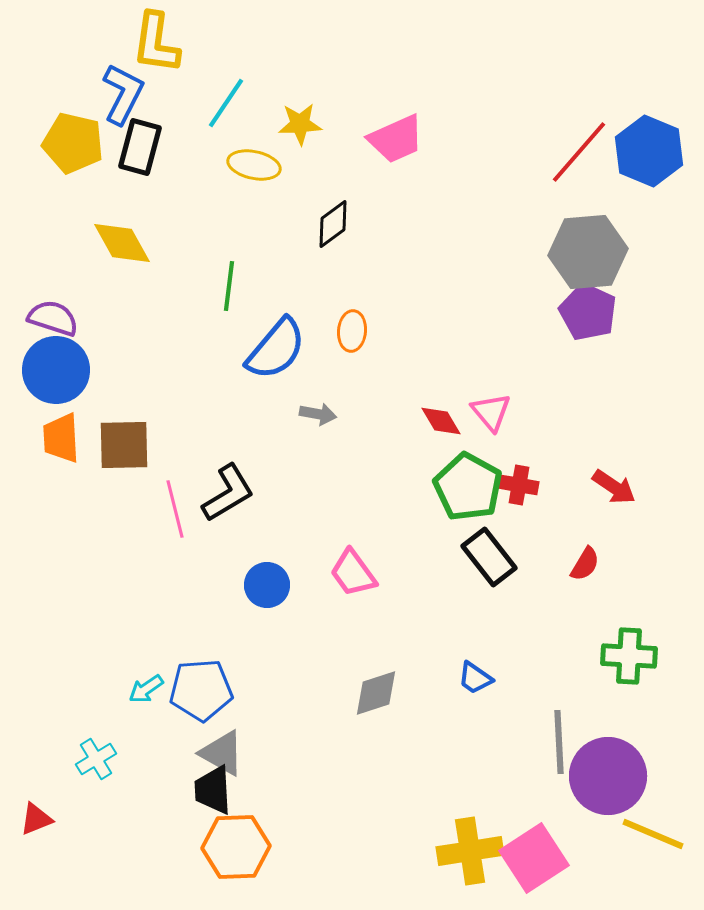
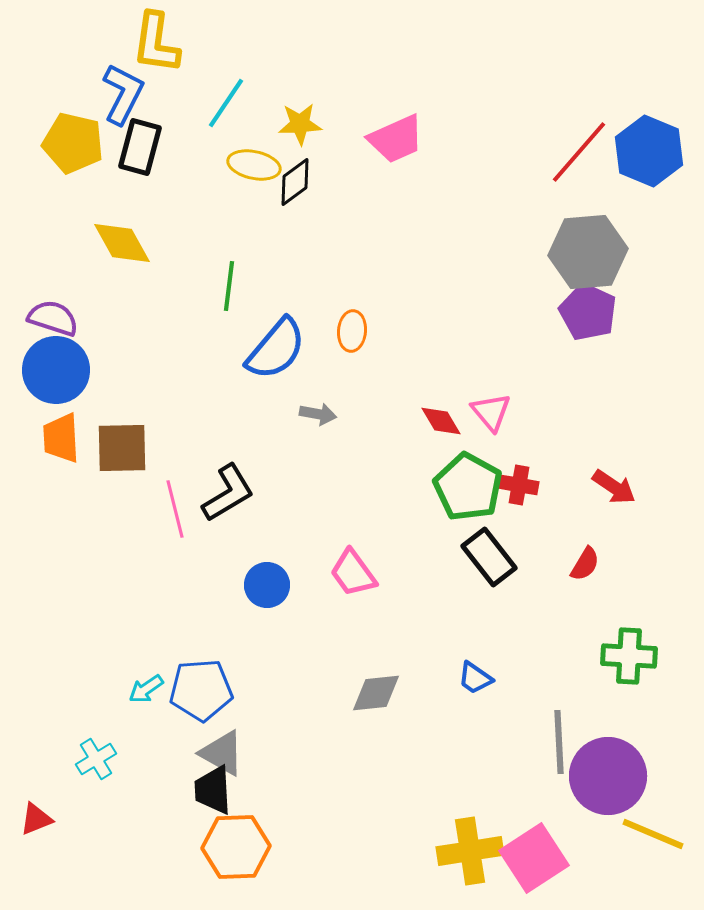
black diamond at (333, 224): moved 38 px left, 42 px up
brown square at (124, 445): moved 2 px left, 3 px down
gray diamond at (376, 693): rotated 12 degrees clockwise
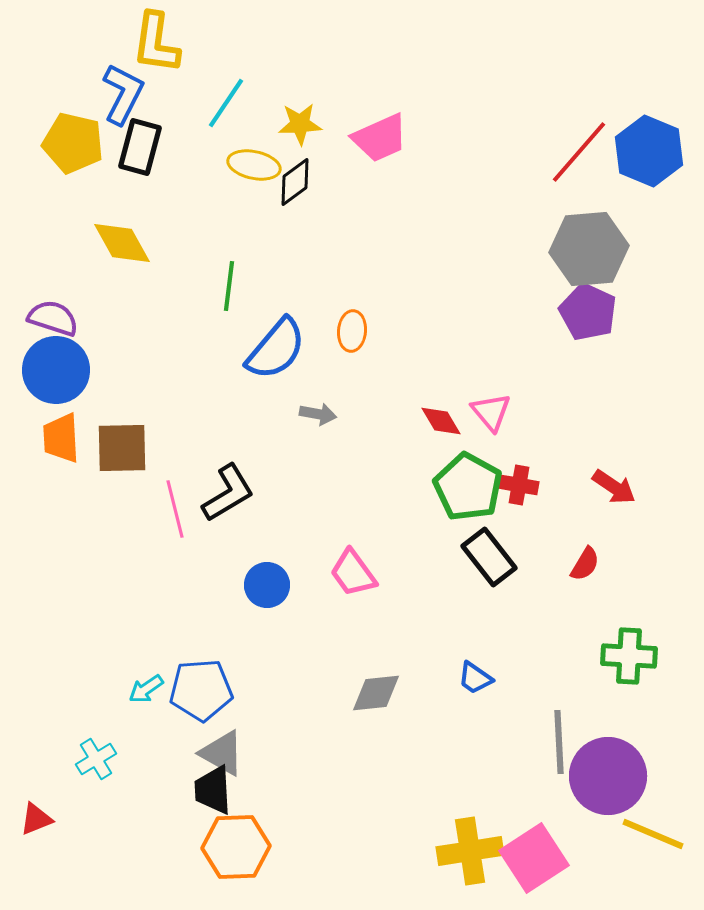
pink trapezoid at (396, 139): moved 16 px left, 1 px up
gray hexagon at (588, 252): moved 1 px right, 3 px up
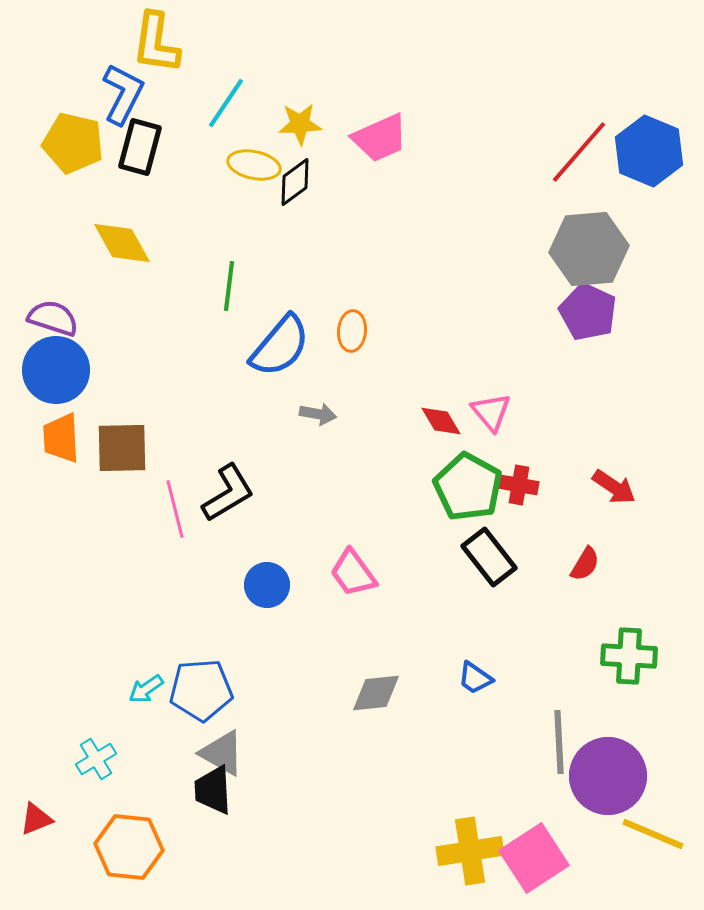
blue semicircle at (276, 349): moved 4 px right, 3 px up
orange hexagon at (236, 847): moved 107 px left; rotated 8 degrees clockwise
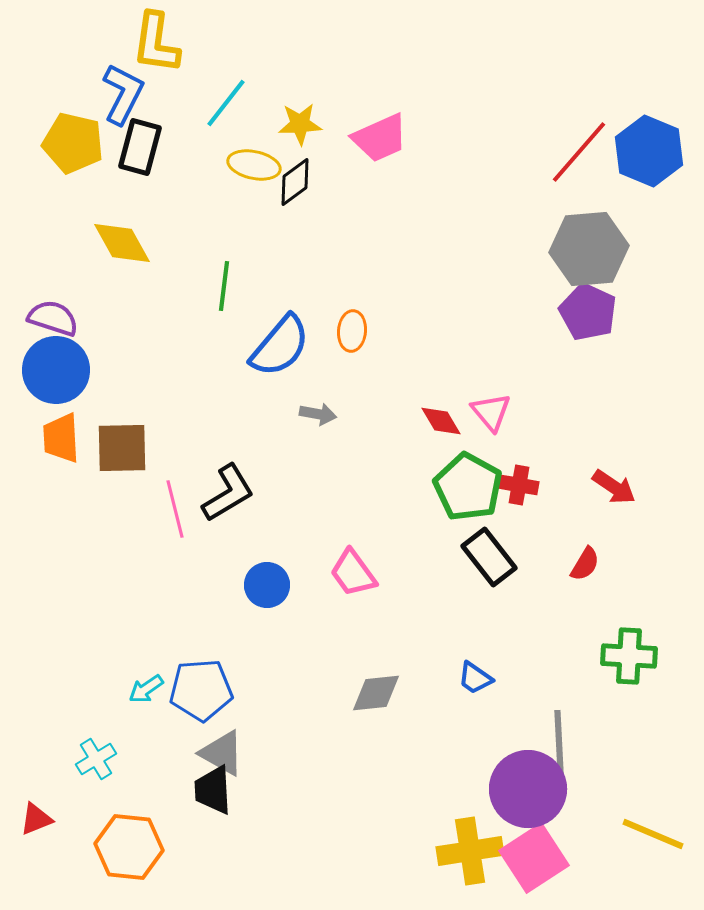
cyan line at (226, 103): rotated 4 degrees clockwise
green line at (229, 286): moved 5 px left
purple circle at (608, 776): moved 80 px left, 13 px down
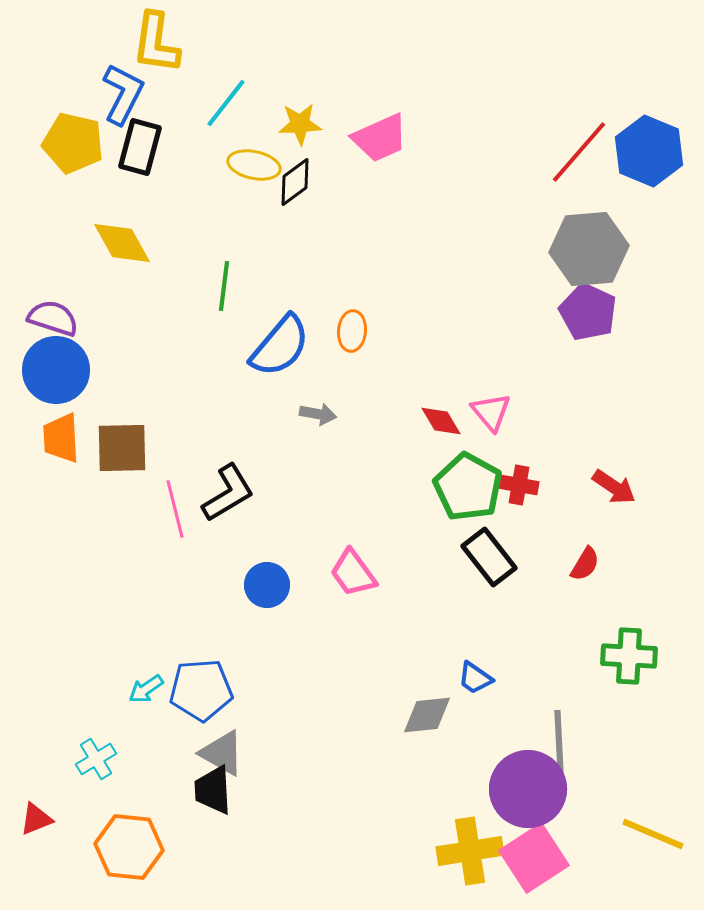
gray diamond at (376, 693): moved 51 px right, 22 px down
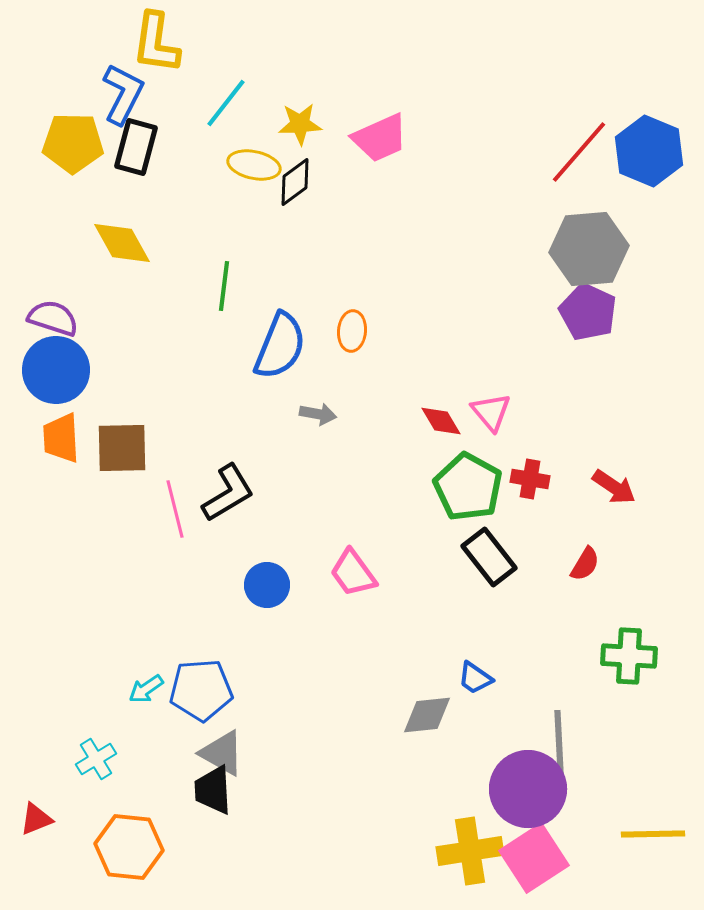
yellow pentagon at (73, 143): rotated 12 degrees counterclockwise
black rectangle at (140, 147): moved 4 px left
blue semicircle at (280, 346): rotated 18 degrees counterclockwise
red cross at (519, 485): moved 11 px right, 6 px up
yellow line at (653, 834): rotated 24 degrees counterclockwise
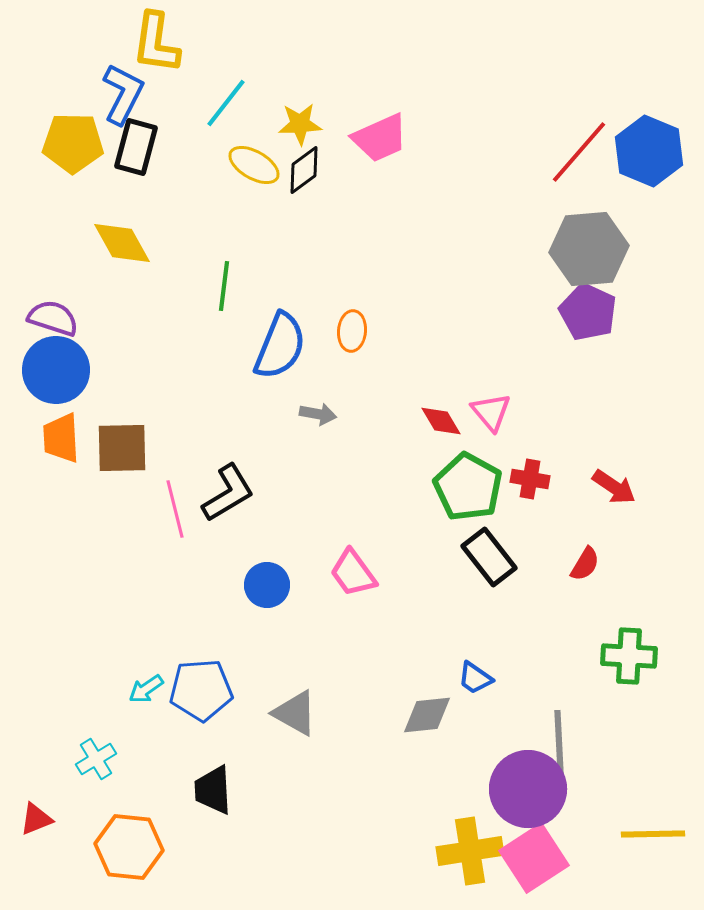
yellow ellipse at (254, 165): rotated 18 degrees clockwise
black diamond at (295, 182): moved 9 px right, 12 px up
gray triangle at (222, 753): moved 73 px right, 40 px up
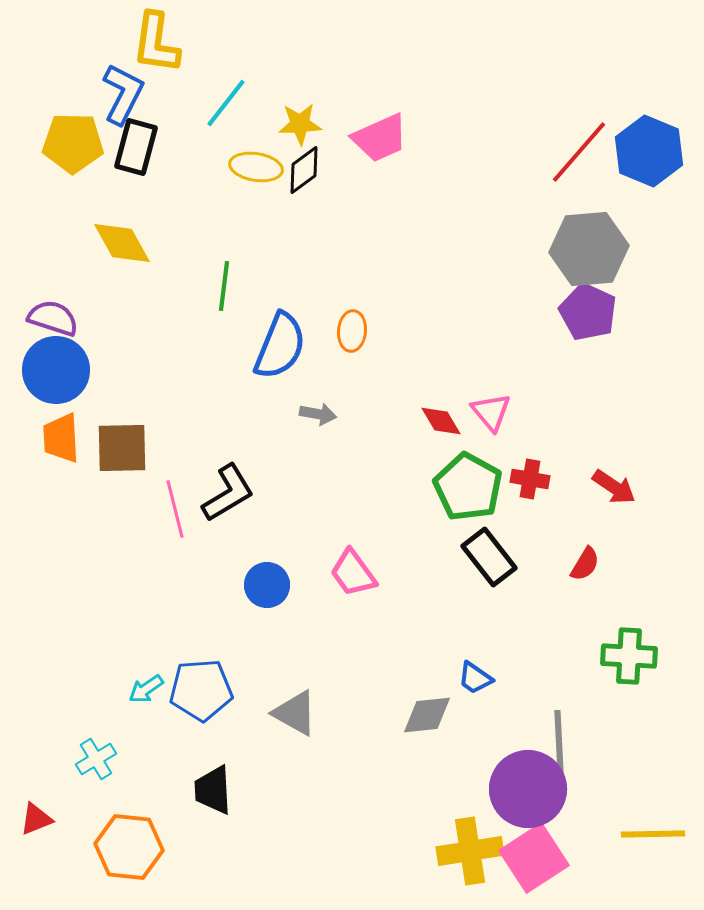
yellow ellipse at (254, 165): moved 2 px right, 2 px down; rotated 21 degrees counterclockwise
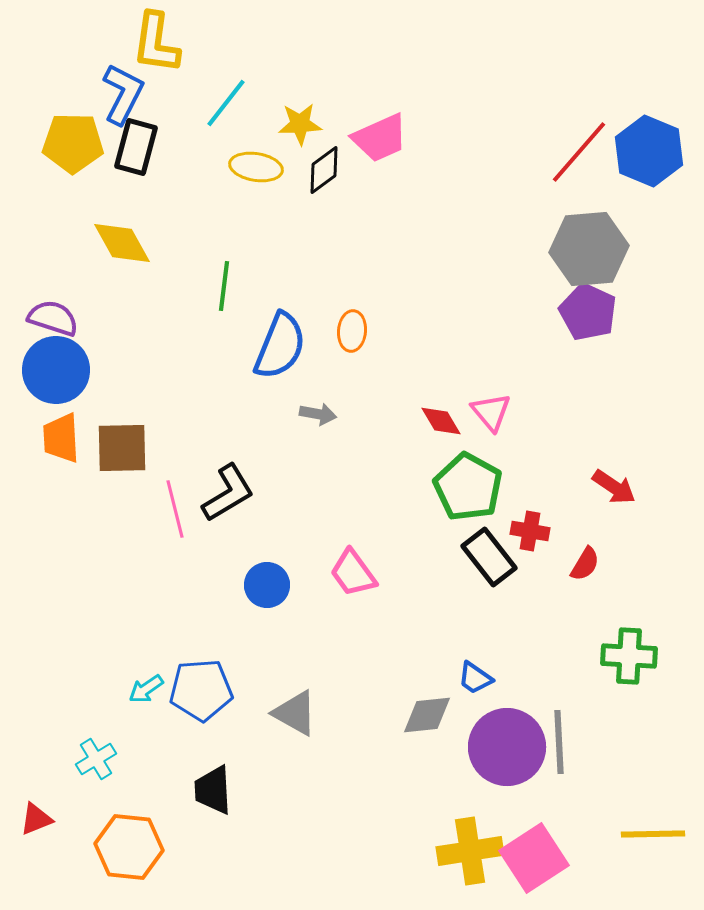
black diamond at (304, 170): moved 20 px right
red cross at (530, 479): moved 52 px down
purple circle at (528, 789): moved 21 px left, 42 px up
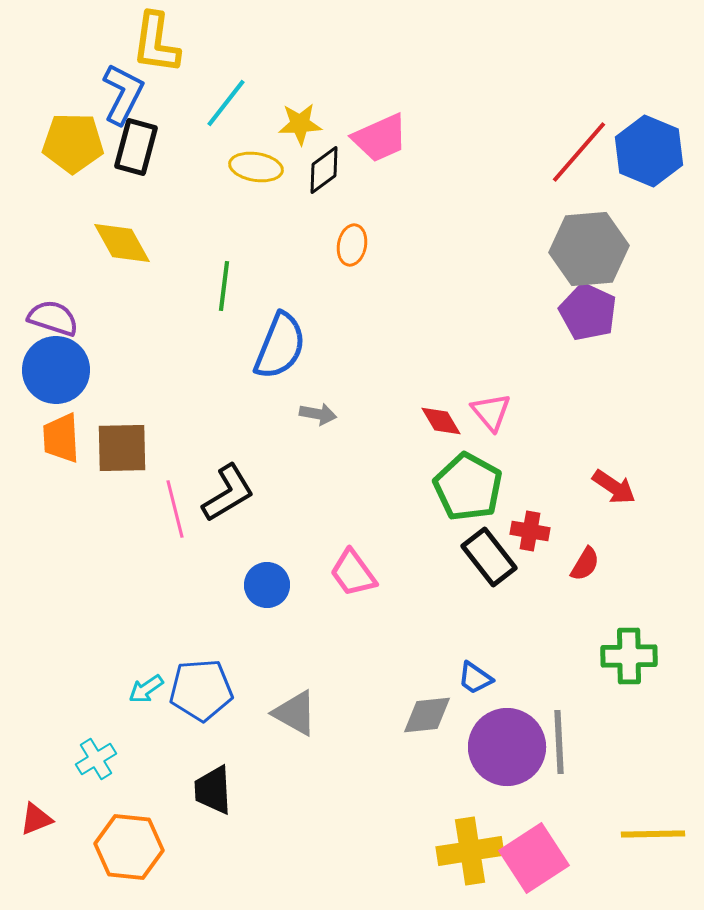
orange ellipse at (352, 331): moved 86 px up; rotated 6 degrees clockwise
green cross at (629, 656): rotated 4 degrees counterclockwise
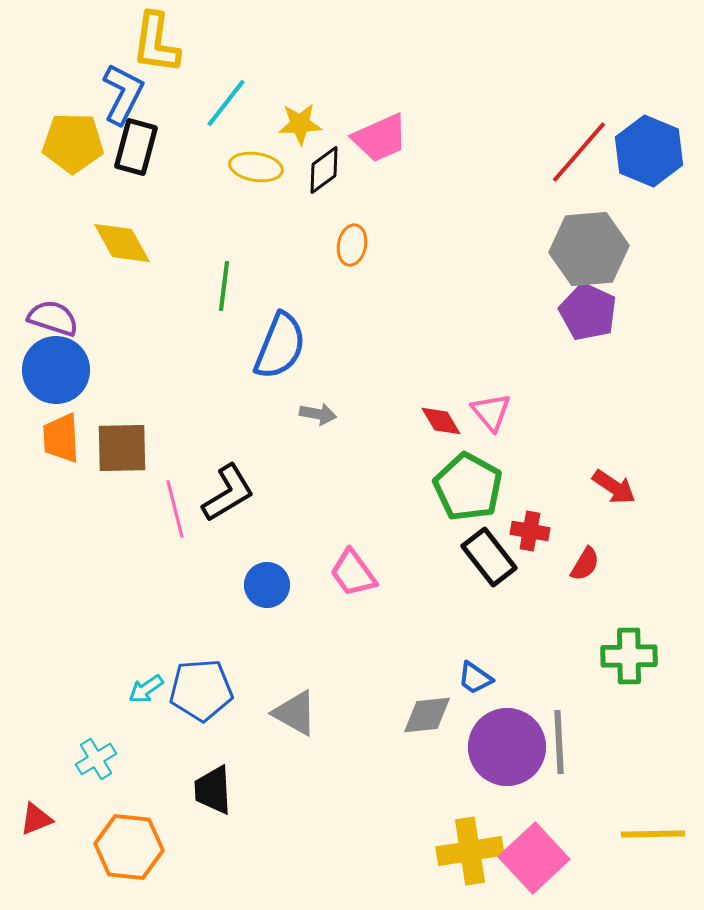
pink square at (534, 858): rotated 10 degrees counterclockwise
